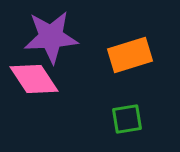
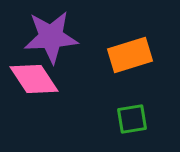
green square: moved 5 px right
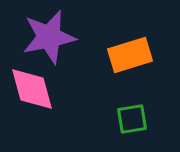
purple star: moved 2 px left; rotated 8 degrees counterclockwise
pink diamond: moved 2 px left, 10 px down; rotated 18 degrees clockwise
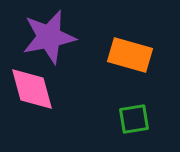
orange rectangle: rotated 33 degrees clockwise
green square: moved 2 px right
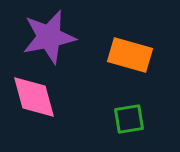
pink diamond: moved 2 px right, 8 px down
green square: moved 5 px left
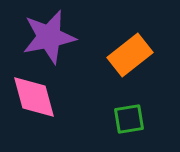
orange rectangle: rotated 54 degrees counterclockwise
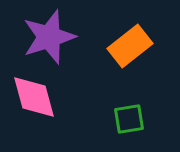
purple star: rotated 6 degrees counterclockwise
orange rectangle: moved 9 px up
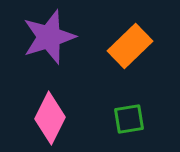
orange rectangle: rotated 6 degrees counterclockwise
pink diamond: moved 16 px right, 21 px down; rotated 42 degrees clockwise
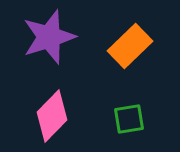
pink diamond: moved 2 px right, 2 px up; rotated 18 degrees clockwise
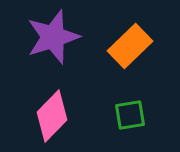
purple star: moved 4 px right
green square: moved 1 px right, 4 px up
